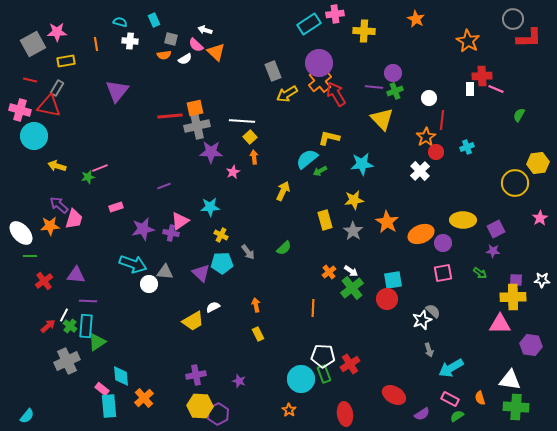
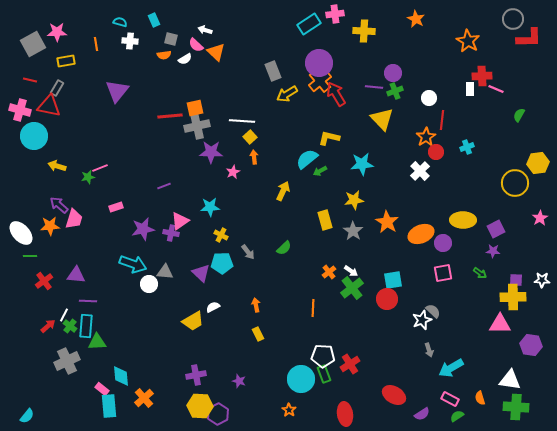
green triangle at (97, 342): rotated 30 degrees clockwise
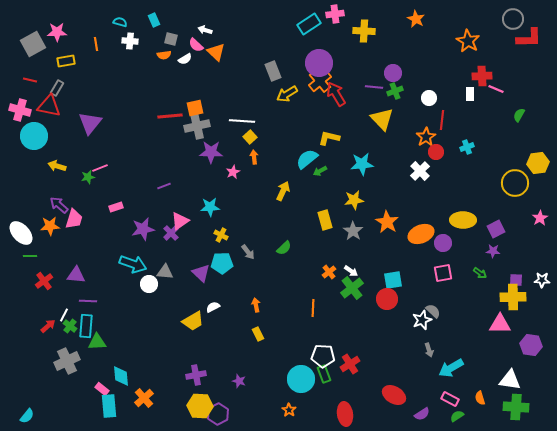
white rectangle at (470, 89): moved 5 px down
purple triangle at (117, 91): moved 27 px left, 32 px down
purple cross at (171, 233): rotated 35 degrees clockwise
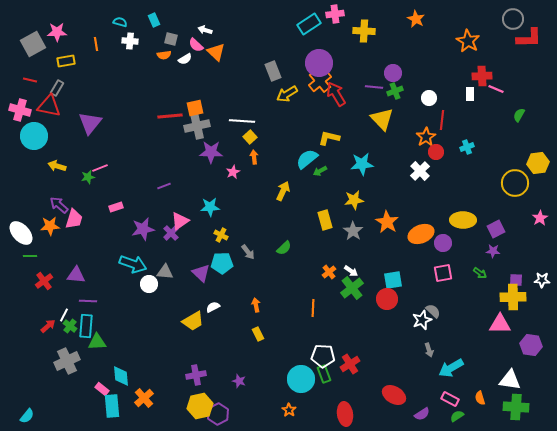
cyan rectangle at (109, 406): moved 3 px right
yellow hexagon at (200, 406): rotated 15 degrees counterclockwise
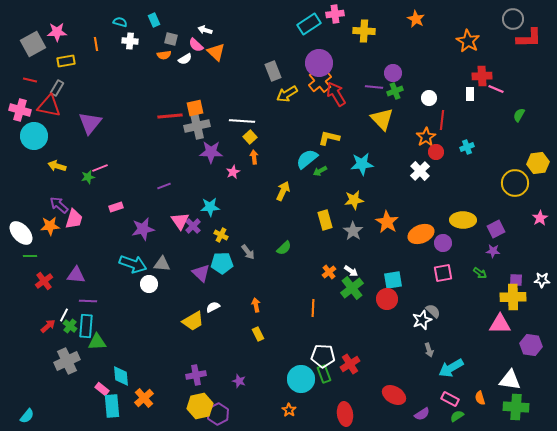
pink triangle at (180, 221): rotated 30 degrees counterclockwise
purple cross at (171, 233): moved 22 px right, 7 px up
gray triangle at (165, 272): moved 3 px left, 8 px up
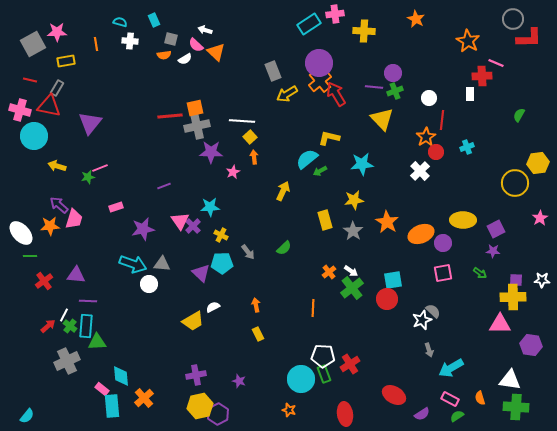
pink line at (496, 89): moved 26 px up
orange star at (289, 410): rotated 16 degrees counterclockwise
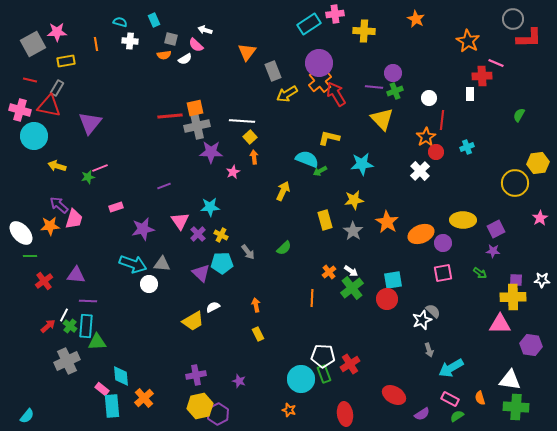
orange triangle at (216, 52): moved 31 px right; rotated 24 degrees clockwise
cyan semicircle at (307, 159): rotated 60 degrees clockwise
purple cross at (193, 226): moved 5 px right, 8 px down
orange line at (313, 308): moved 1 px left, 10 px up
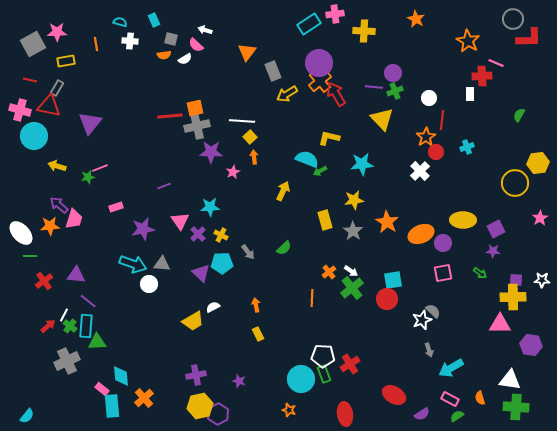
purple line at (88, 301): rotated 36 degrees clockwise
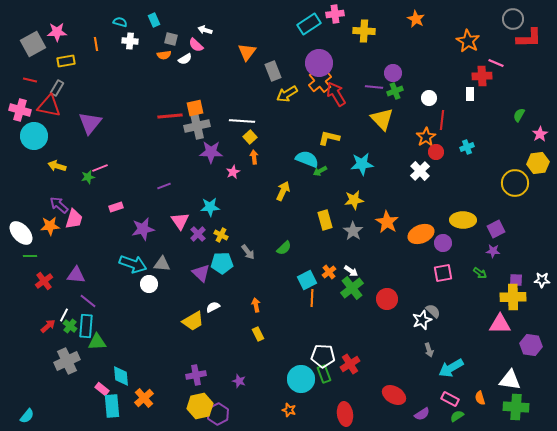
pink star at (540, 218): moved 84 px up
cyan square at (393, 280): moved 86 px left; rotated 18 degrees counterclockwise
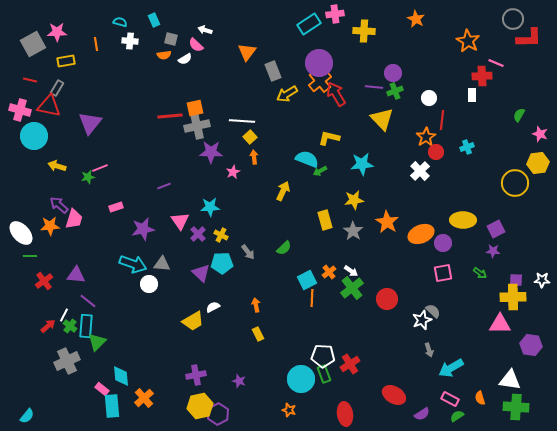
white rectangle at (470, 94): moved 2 px right, 1 px down
pink star at (540, 134): rotated 21 degrees counterclockwise
green triangle at (97, 342): rotated 42 degrees counterclockwise
